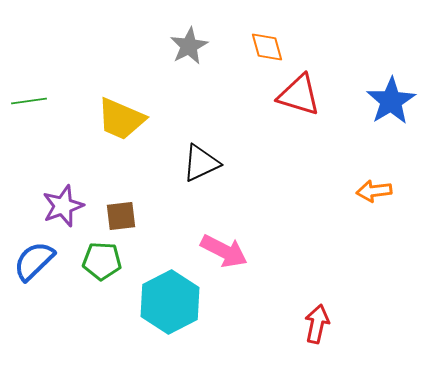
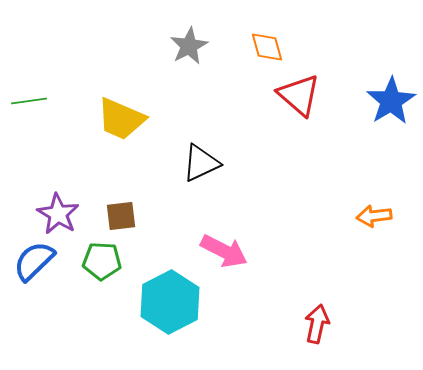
red triangle: rotated 24 degrees clockwise
orange arrow: moved 25 px down
purple star: moved 5 px left, 8 px down; rotated 21 degrees counterclockwise
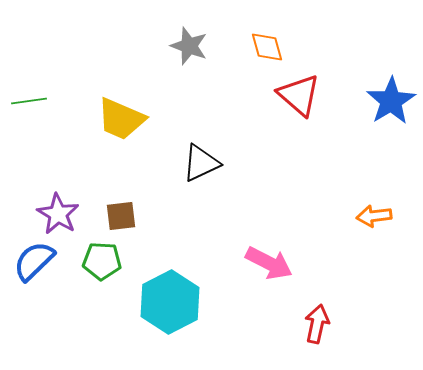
gray star: rotated 24 degrees counterclockwise
pink arrow: moved 45 px right, 12 px down
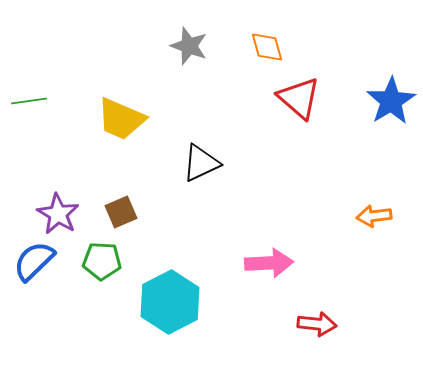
red triangle: moved 3 px down
brown square: moved 4 px up; rotated 16 degrees counterclockwise
pink arrow: rotated 30 degrees counterclockwise
red arrow: rotated 84 degrees clockwise
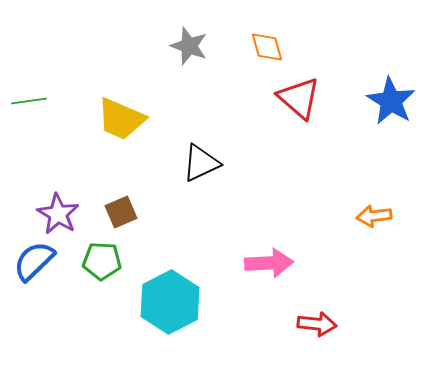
blue star: rotated 9 degrees counterclockwise
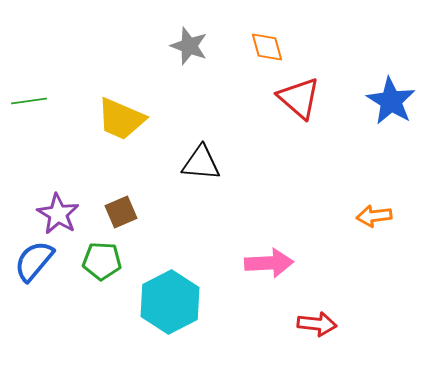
black triangle: rotated 30 degrees clockwise
blue semicircle: rotated 6 degrees counterclockwise
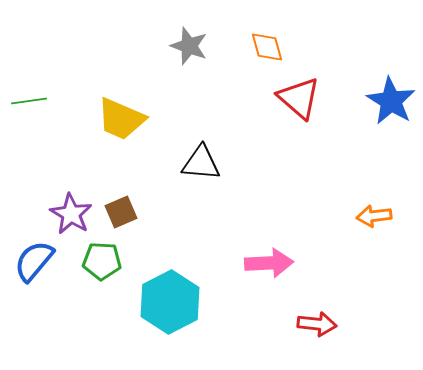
purple star: moved 13 px right
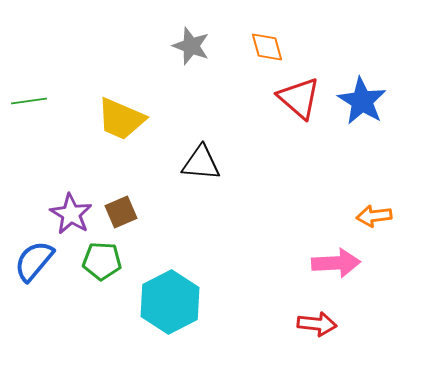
gray star: moved 2 px right
blue star: moved 29 px left
pink arrow: moved 67 px right
